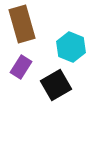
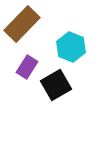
brown rectangle: rotated 60 degrees clockwise
purple rectangle: moved 6 px right
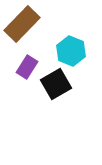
cyan hexagon: moved 4 px down
black square: moved 1 px up
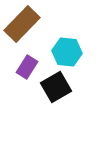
cyan hexagon: moved 4 px left, 1 px down; rotated 16 degrees counterclockwise
black square: moved 3 px down
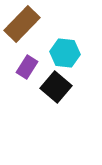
cyan hexagon: moved 2 px left, 1 px down
black square: rotated 20 degrees counterclockwise
